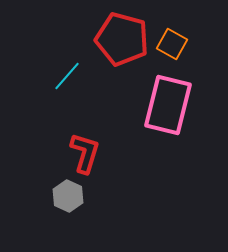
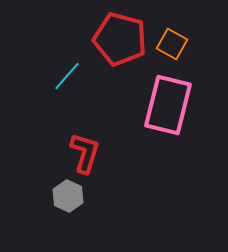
red pentagon: moved 2 px left
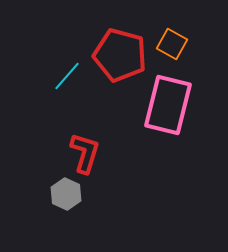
red pentagon: moved 16 px down
gray hexagon: moved 2 px left, 2 px up
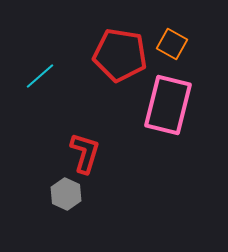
red pentagon: rotated 6 degrees counterclockwise
cyan line: moved 27 px left; rotated 8 degrees clockwise
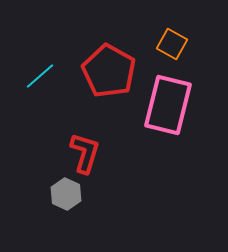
red pentagon: moved 11 px left, 16 px down; rotated 20 degrees clockwise
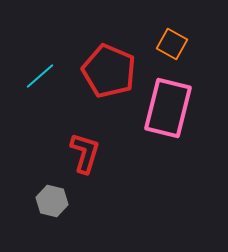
red pentagon: rotated 6 degrees counterclockwise
pink rectangle: moved 3 px down
gray hexagon: moved 14 px left, 7 px down; rotated 12 degrees counterclockwise
